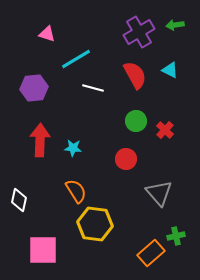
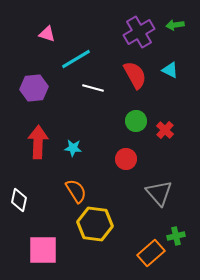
red arrow: moved 2 px left, 2 px down
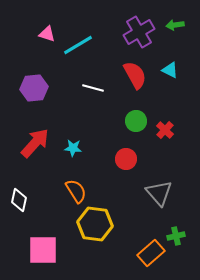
cyan line: moved 2 px right, 14 px up
red arrow: moved 3 px left, 1 px down; rotated 40 degrees clockwise
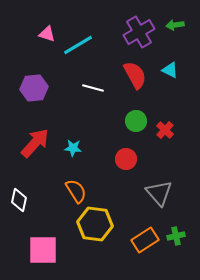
orange rectangle: moved 6 px left, 13 px up; rotated 8 degrees clockwise
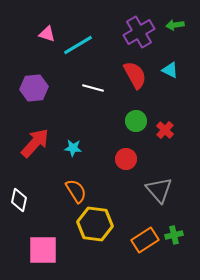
gray triangle: moved 3 px up
green cross: moved 2 px left, 1 px up
